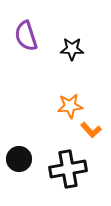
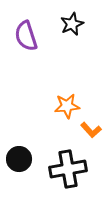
black star: moved 25 px up; rotated 25 degrees counterclockwise
orange star: moved 3 px left
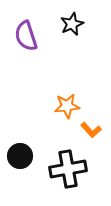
black circle: moved 1 px right, 3 px up
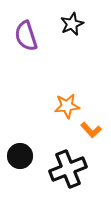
black cross: rotated 12 degrees counterclockwise
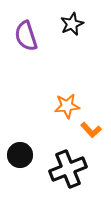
black circle: moved 1 px up
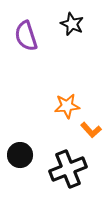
black star: rotated 25 degrees counterclockwise
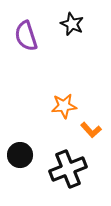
orange star: moved 3 px left
